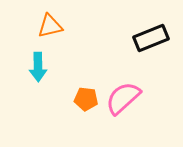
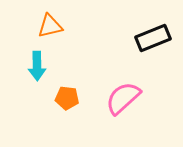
black rectangle: moved 2 px right
cyan arrow: moved 1 px left, 1 px up
orange pentagon: moved 19 px left, 1 px up
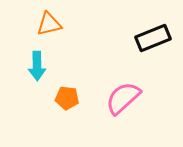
orange triangle: moved 1 px left, 2 px up
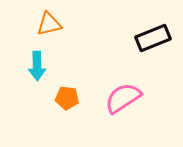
pink semicircle: rotated 9 degrees clockwise
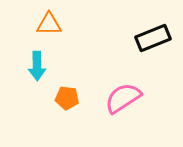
orange triangle: rotated 12 degrees clockwise
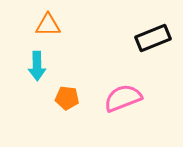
orange triangle: moved 1 px left, 1 px down
pink semicircle: rotated 12 degrees clockwise
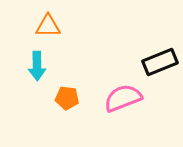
orange triangle: moved 1 px down
black rectangle: moved 7 px right, 24 px down
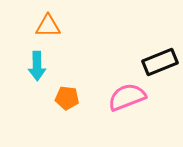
pink semicircle: moved 4 px right, 1 px up
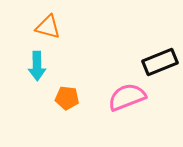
orange triangle: moved 1 px down; rotated 16 degrees clockwise
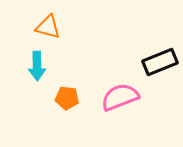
pink semicircle: moved 7 px left
